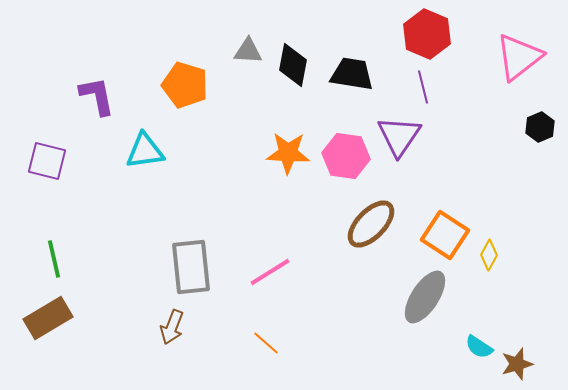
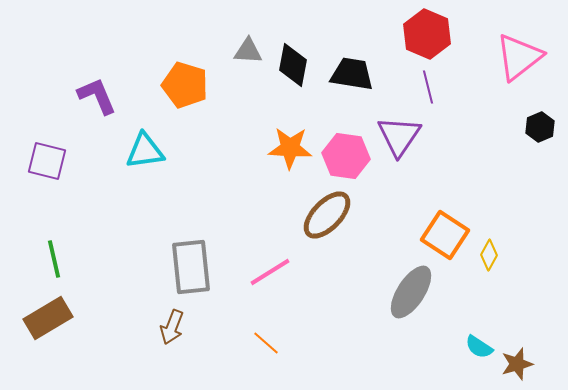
purple line: moved 5 px right
purple L-shape: rotated 12 degrees counterclockwise
orange star: moved 2 px right, 5 px up
brown ellipse: moved 44 px left, 9 px up
gray ellipse: moved 14 px left, 5 px up
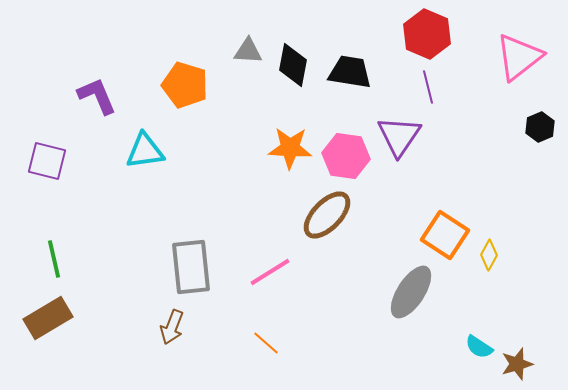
black trapezoid: moved 2 px left, 2 px up
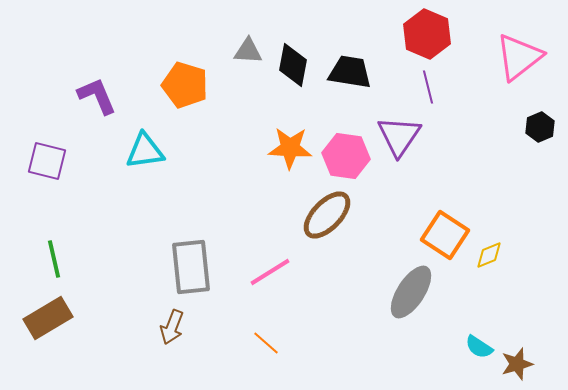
yellow diamond: rotated 40 degrees clockwise
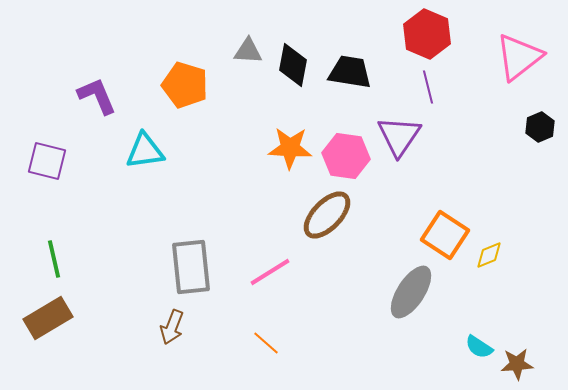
brown star: rotated 12 degrees clockwise
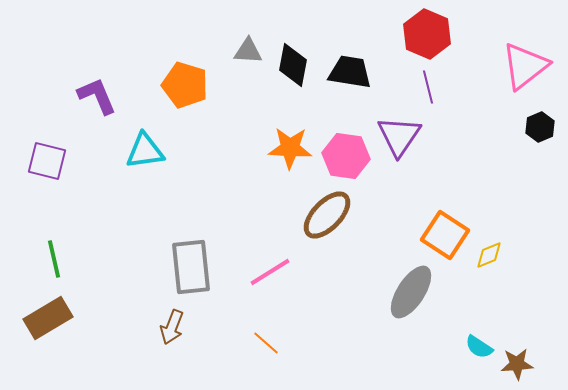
pink triangle: moved 6 px right, 9 px down
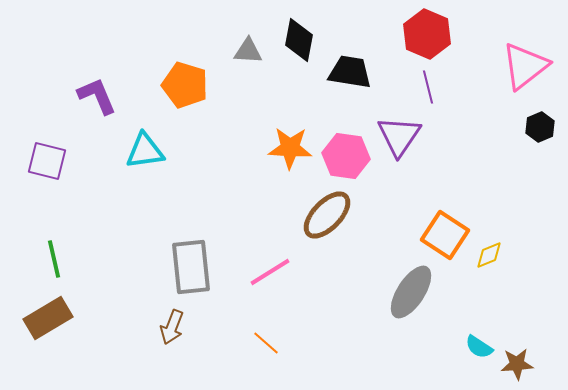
black diamond: moved 6 px right, 25 px up
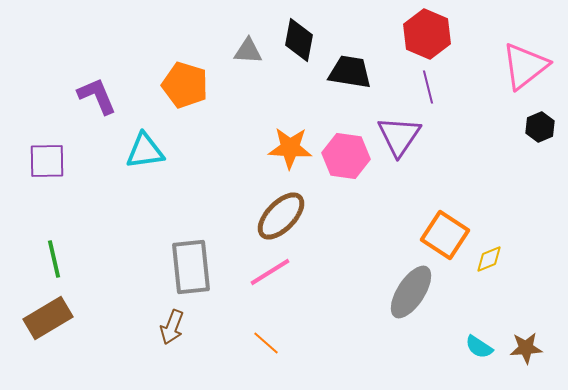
purple square: rotated 15 degrees counterclockwise
brown ellipse: moved 46 px left, 1 px down
yellow diamond: moved 4 px down
brown star: moved 9 px right, 16 px up
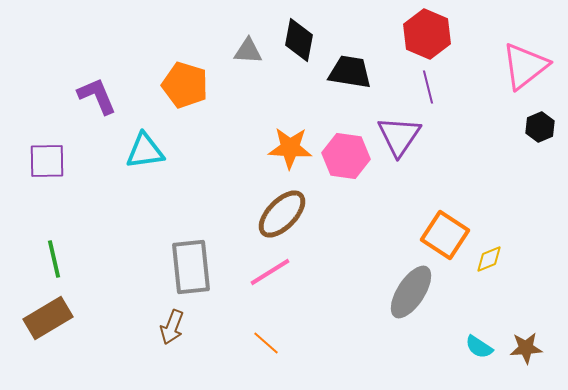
brown ellipse: moved 1 px right, 2 px up
